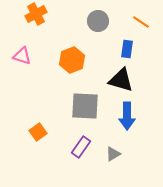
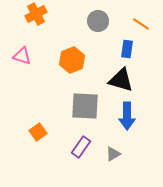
orange line: moved 2 px down
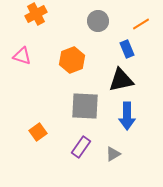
orange line: rotated 66 degrees counterclockwise
blue rectangle: rotated 30 degrees counterclockwise
black triangle: rotated 28 degrees counterclockwise
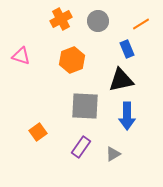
orange cross: moved 25 px right, 5 px down
pink triangle: moved 1 px left
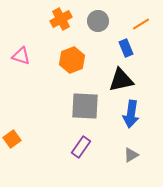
blue rectangle: moved 1 px left, 1 px up
blue arrow: moved 4 px right, 2 px up; rotated 8 degrees clockwise
orange square: moved 26 px left, 7 px down
gray triangle: moved 18 px right, 1 px down
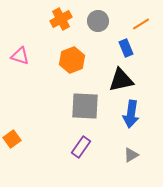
pink triangle: moved 1 px left
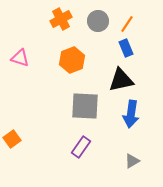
orange line: moved 14 px left; rotated 24 degrees counterclockwise
pink triangle: moved 2 px down
gray triangle: moved 1 px right, 6 px down
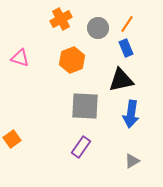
gray circle: moved 7 px down
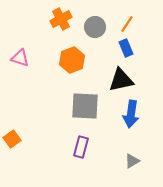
gray circle: moved 3 px left, 1 px up
purple rectangle: rotated 20 degrees counterclockwise
